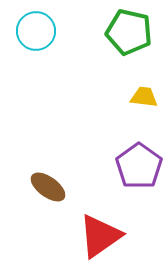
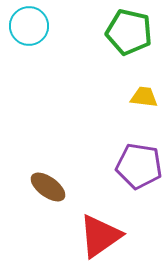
cyan circle: moved 7 px left, 5 px up
purple pentagon: rotated 27 degrees counterclockwise
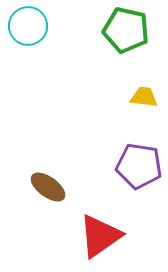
cyan circle: moved 1 px left
green pentagon: moved 3 px left, 2 px up
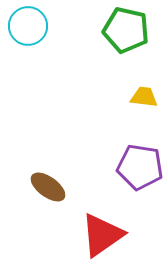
purple pentagon: moved 1 px right, 1 px down
red triangle: moved 2 px right, 1 px up
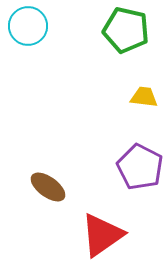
purple pentagon: rotated 18 degrees clockwise
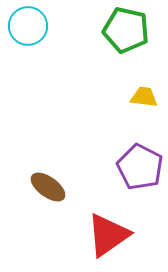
red triangle: moved 6 px right
